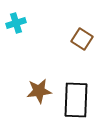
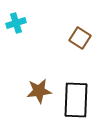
brown square: moved 2 px left, 1 px up
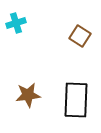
brown square: moved 2 px up
brown star: moved 11 px left, 4 px down
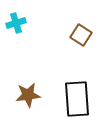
brown square: moved 1 px right, 1 px up
black rectangle: moved 1 px right, 1 px up; rotated 6 degrees counterclockwise
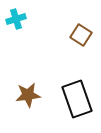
cyan cross: moved 4 px up
black rectangle: rotated 15 degrees counterclockwise
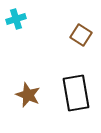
brown star: rotated 30 degrees clockwise
black rectangle: moved 1 px left, 6 px up; rotated 9 degrees clockwise
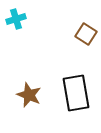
brown square: moved 5 px right, 1 px up
brown star: moved 1 px right
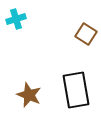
black rectangle: moved 3 px up
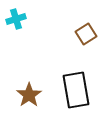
brown square: rotated 25 degrees clockwise
brown star: rotated 15 degrees clockwise
